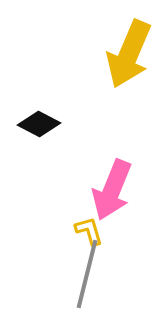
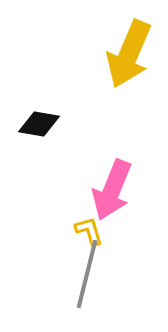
black diamond: rotated 18 degrees counterclockwise
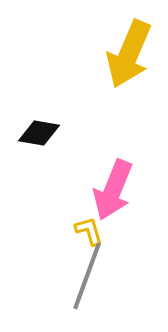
black diamond: moved 9 px down
pink arrow: moved 1 px right
gray line: moved 2 px down; rotated 6 degrees clockwise
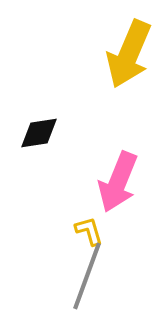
black diamond: rotated 18 degrees counterclockwise
pink arrow: moved 5 px right, 8 px up
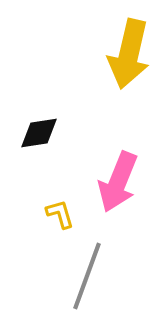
yellow arrow: rotated 10 degrees counterclockwise
yellow L-shape: moved 29 px left, 17 px up
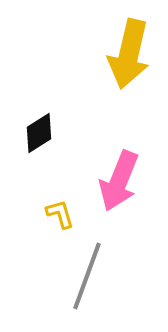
black diamond: rotated 24 degrees counterclockwise
pink arrow: moved 1 px right, 1 px up
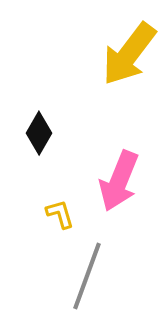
yellow arrow: rotated 24 degrees clockwise
black diamond: rotated 27 degrees counterclockwise
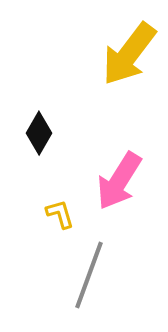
pink arrow: rotated 10 degrees clockwise
gray line: moved 2 px right, 1 px up
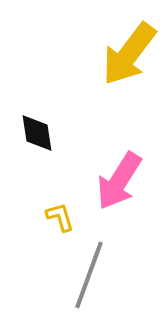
black diamond: moved 2 px left; rotated 39 degrees counterclockwise
yellow L-shape: moved 3 px down
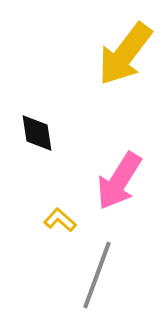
yellow arrow: moved 4 px left
yellow L-shape: moved 3 px down; rotated 32 degrees counterclockwise
gray line: moved 8 px right
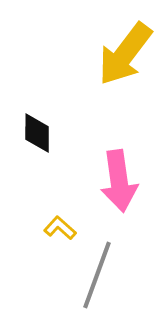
black diamond: rotated 9 degrees clockwise
pink arrow: rotated 40 degrees counterclockwise
yellow L-shape: moved 8 px down
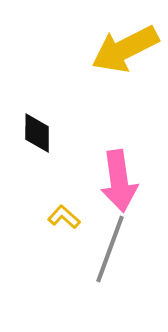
yellow arrow: moved 5 px up; rotated 26 degrees clockwise
yellow L-shape: moved 4 px right, 11 px up
gray line: moved 13 px right, 26 px up
